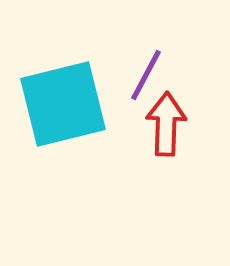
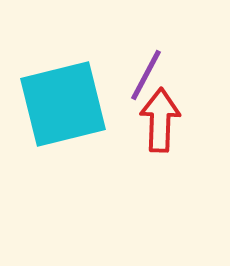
red arrow: moved 6 px left, 4 px up
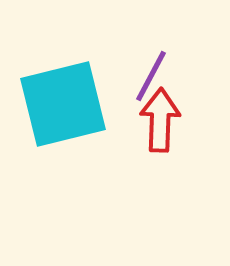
purple line: moved 5 px right, 1 px down
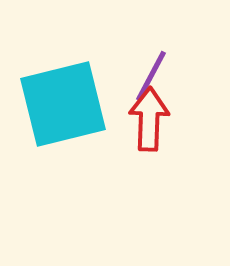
red arrow: moved 11 px left, 1 px up
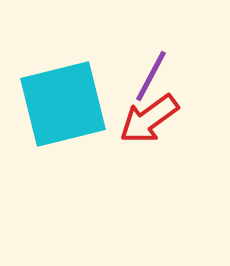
red arrow: rotated 128 degrees counterclockwise
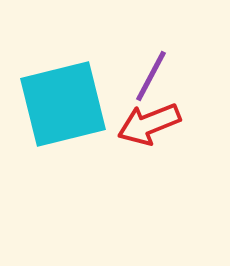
red arrow: moved 5 px down; rotated 14 degrees clockwise
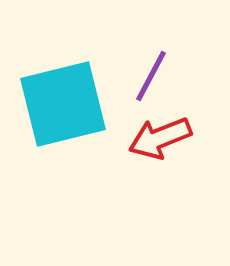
red arrow: moved 11 px right, 14 px down
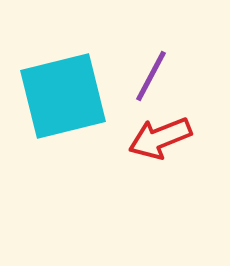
cyan square: moved 8 px up
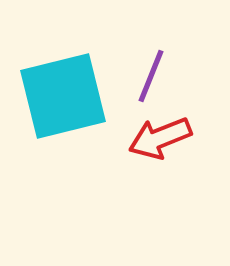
purple line: rotated 6 degrees counterclockwise
